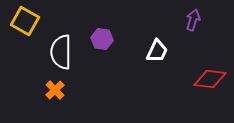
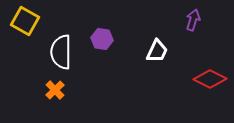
red diamond: rotated 20 degrees clockwise
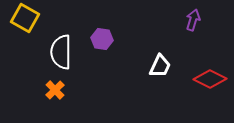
yellow square: moved 3 px up
white trapezoid: moved 3 px right, 15 px down
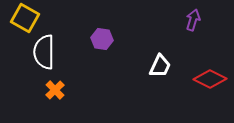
white semicircle: moved 17 px left
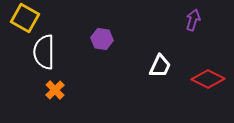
red diamond: moved 2 px left
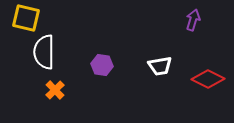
yellow square: moved 1 px right; rotated 16 degrees counterclockwise
purple hexagon: moved 26 px down
white trapezoid: rotated 55 degrees clockwise
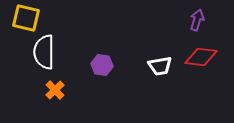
purple arrow: moved 4 px right
red diamond: moved 7 px left, 22 px up; rotated 20 degrees counterclockwise
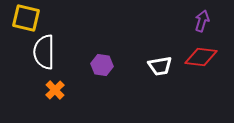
purple arrow: moved 5 px right, 1 px down
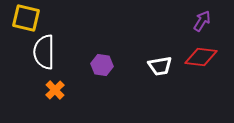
purple arrow: rotated 15 degrees clockwise
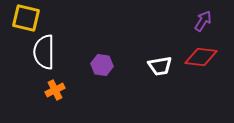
purple arrow: moved 1 px right
orange cross: rotated 18 degrees clockwise
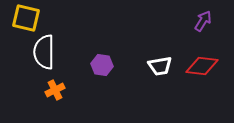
red diamond: moved 1 px right, 9 px down
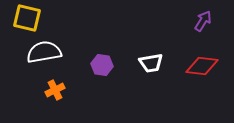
yellow square: moved 1 px right
white semicircle: rotated 80 degrees clockwise
white trapezoid: moved 9 px left, 3 px up
